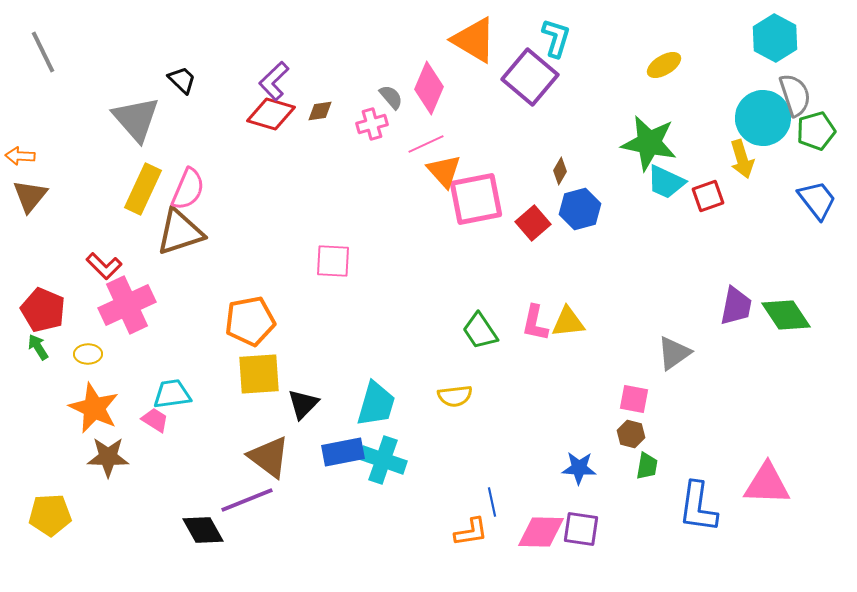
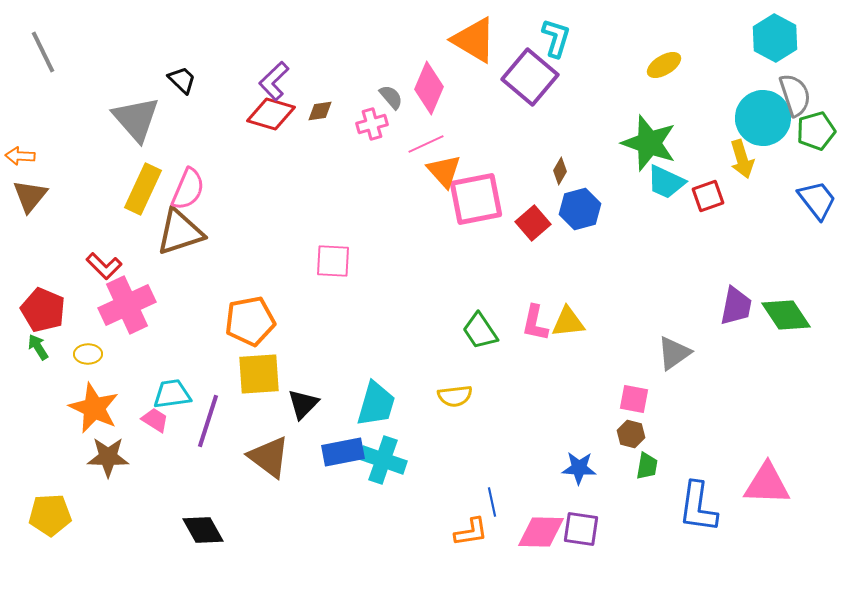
green star at (649, 143): rotated 8 degrees clockwise
purple line at (247, 500): moved 39 px left, 79 px up; rotated 50 degrees counterclockwise
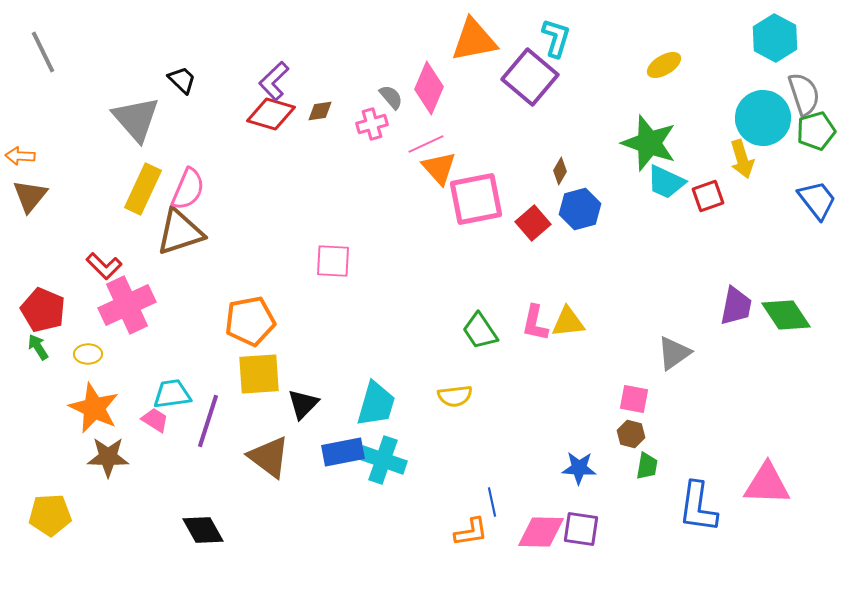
orange triangle at (474, 40): rotated 42 degrees counterclockwise
gray semicircle at (795, 95): moved 9 px right, 1 px up
orange triangle at (444, 171): moved 5 px left, 3 px up
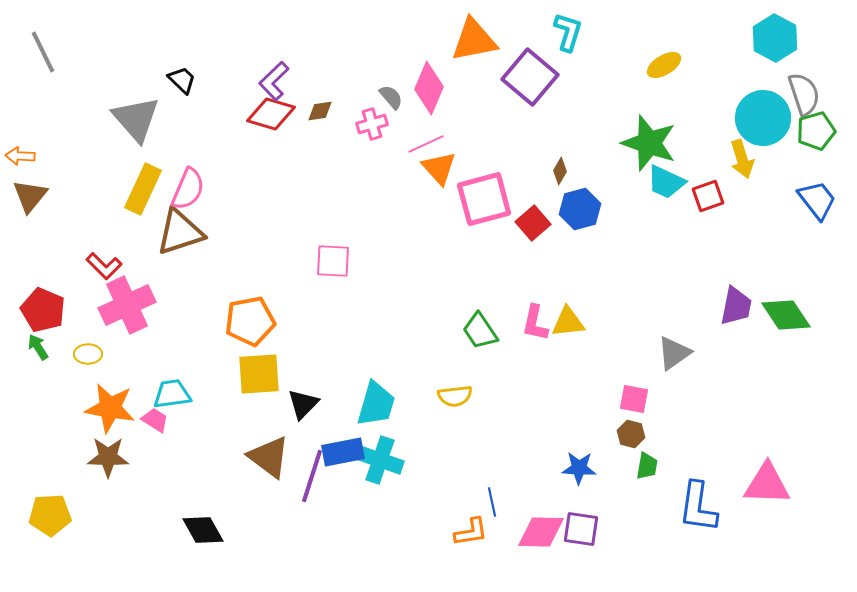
cyan L-shape at (556, 38): moved 12 px right, 6 px up
pink square at (476, 199): moved 8 px right; rotated 4 degrees counterclockwise
orange star at (94, 408): moved 16 px right; rotated 15 degrees counterclockwise
purple line at (208, 421): moved 104 px right, 55 px down
cyan cross at (383, 460): moved 3 px left
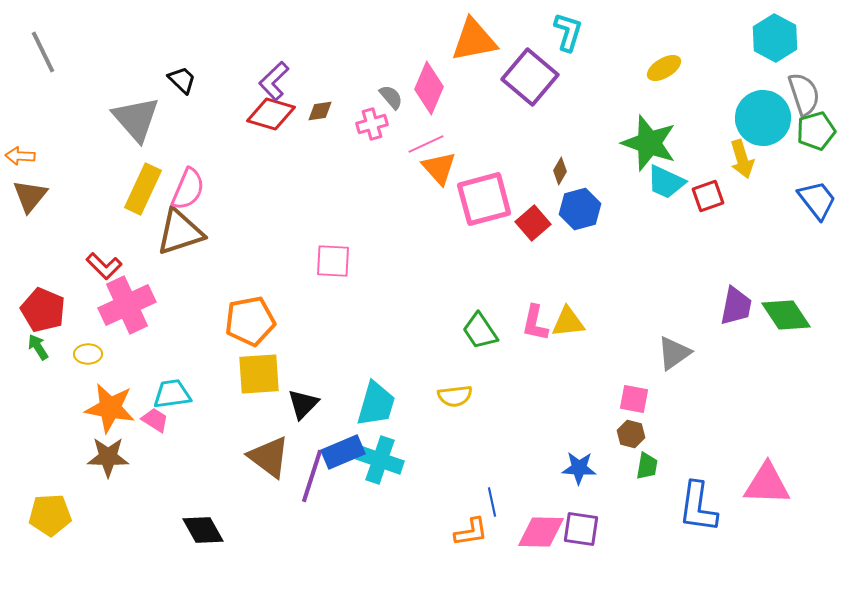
yellow ellipse at (664, 65): moved 3 px down
blue rectangle at (343, 452): rotated 12 degrees counterclockwise
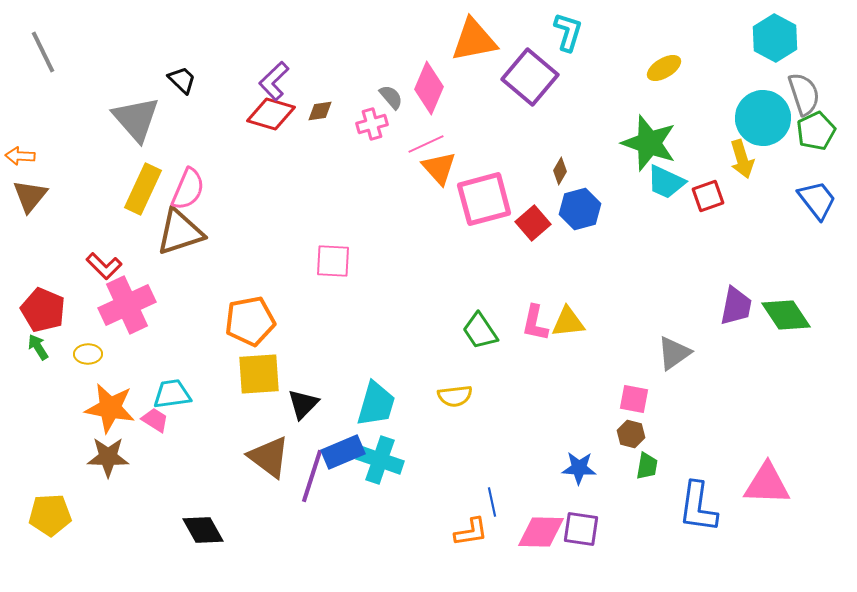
green pentagon at (816, 131): rotated 9 degrees counterclockwise
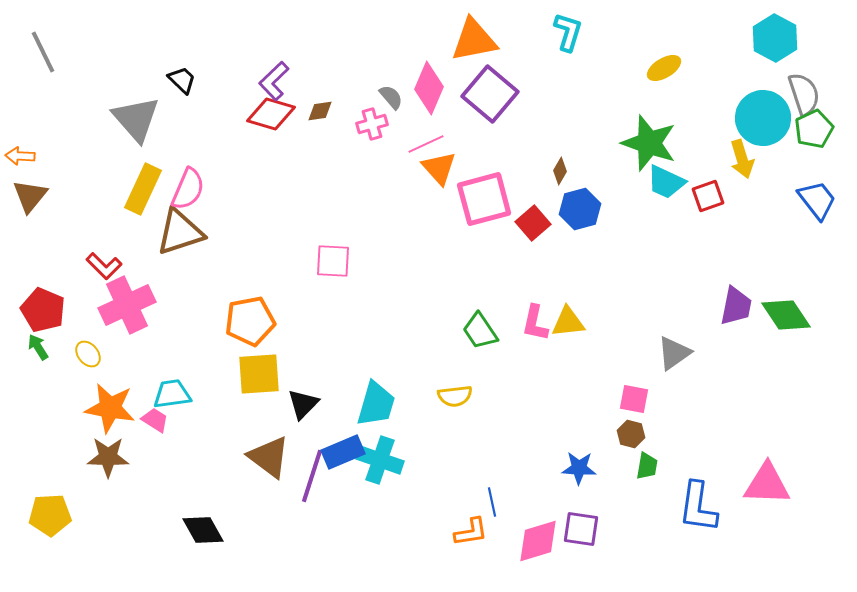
purple square at (530, 77): moved 40 px left, 17 px down
green pentagon at (816, 131): moved 2 px left, 2 px up
yellow ellipse at (88, 354): rotated 52 degrees clockwise
pink diamond at (541, 532): moved 3 px left, 9 px down; rotated 18 degrees counterclockwise
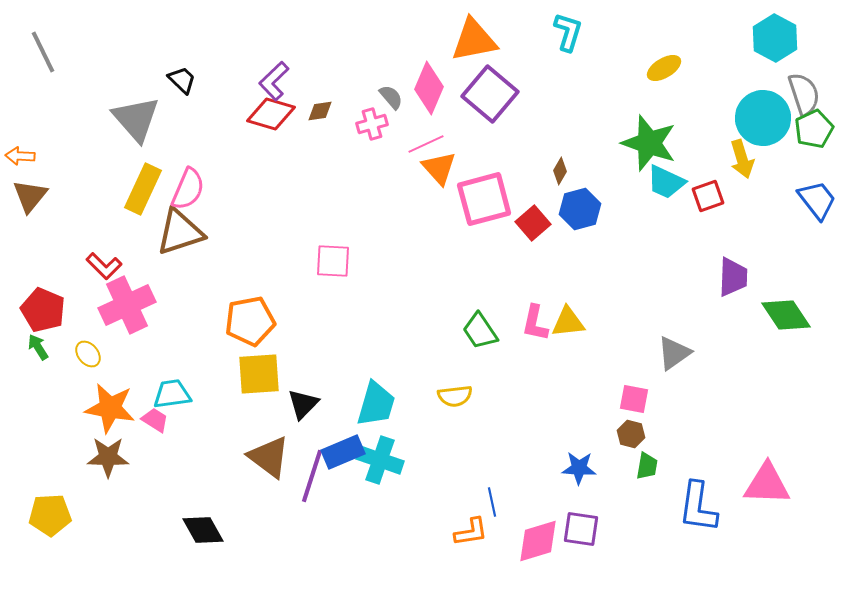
purple trapezoid at (736, 306): moved 3 px left, 29 px up; rotated 9 degrees counterclockwise
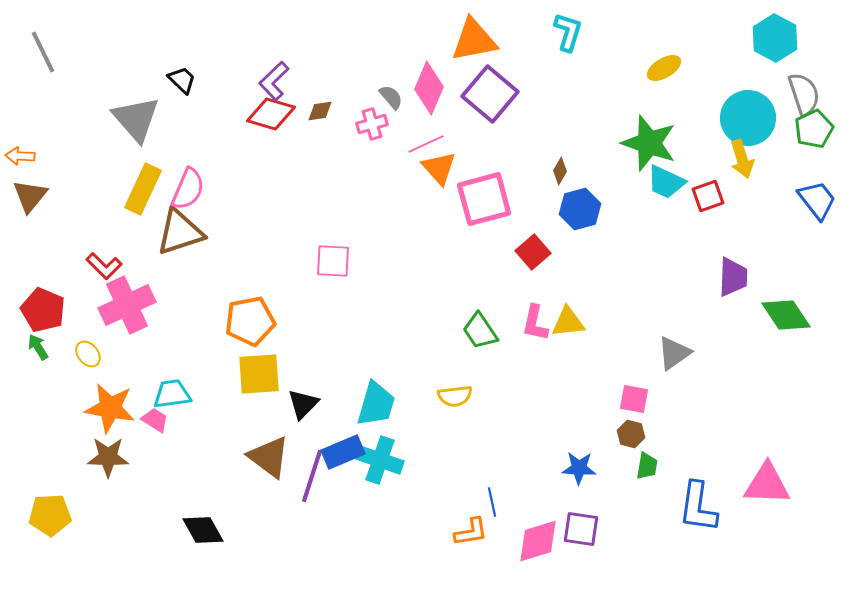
cyan circle at (763, 118): moved 15 px left
red square at (533, 223): moved 29 px down
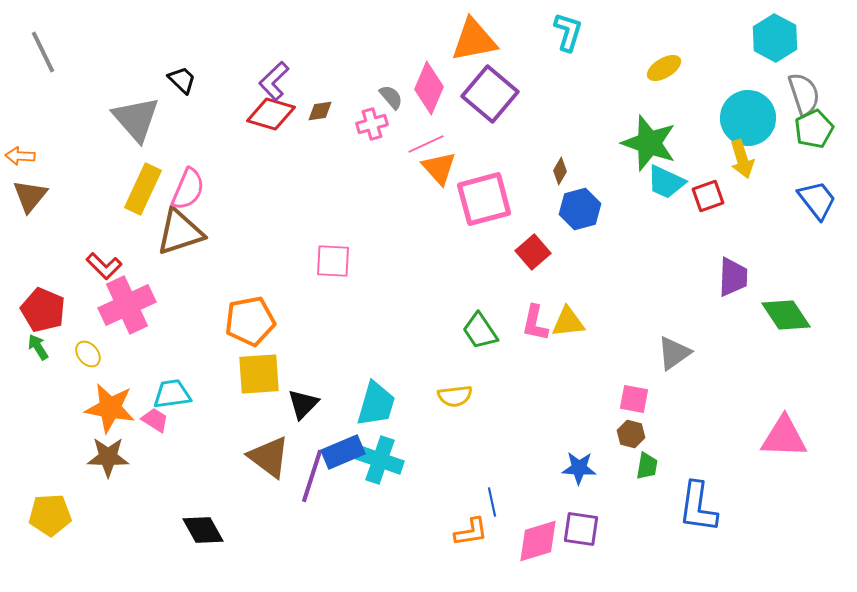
pink triangle at (767, 484): moved 17 px right, 47 px up
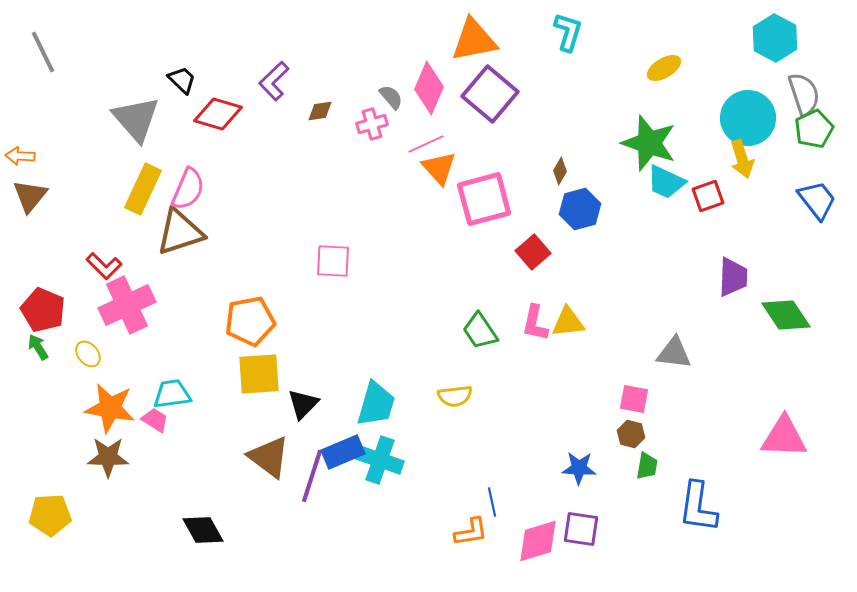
red diamond at (271, 114): moved 53 px left
gray triangle at (674, 353): rotated 42 degrees clockwise
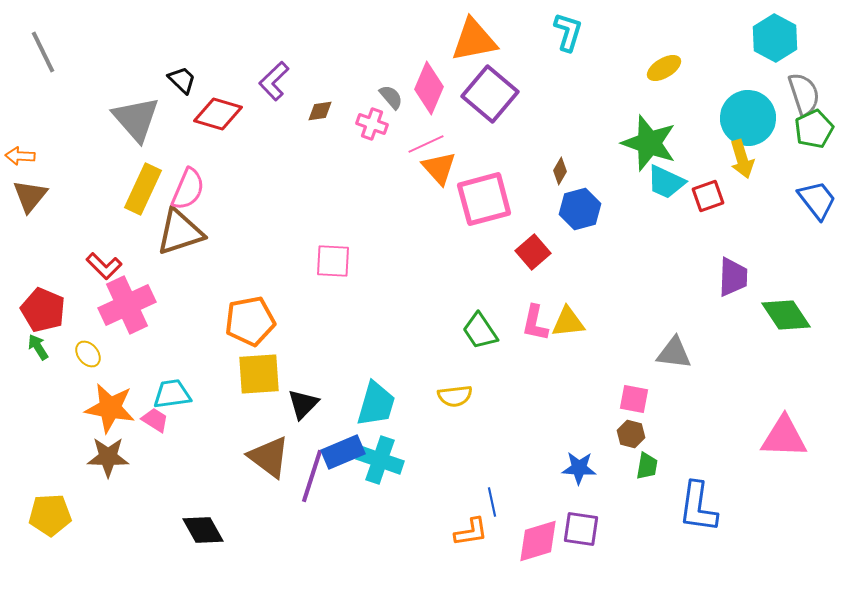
pink cross at (372, 124): rotated 36 degrees clockwise
